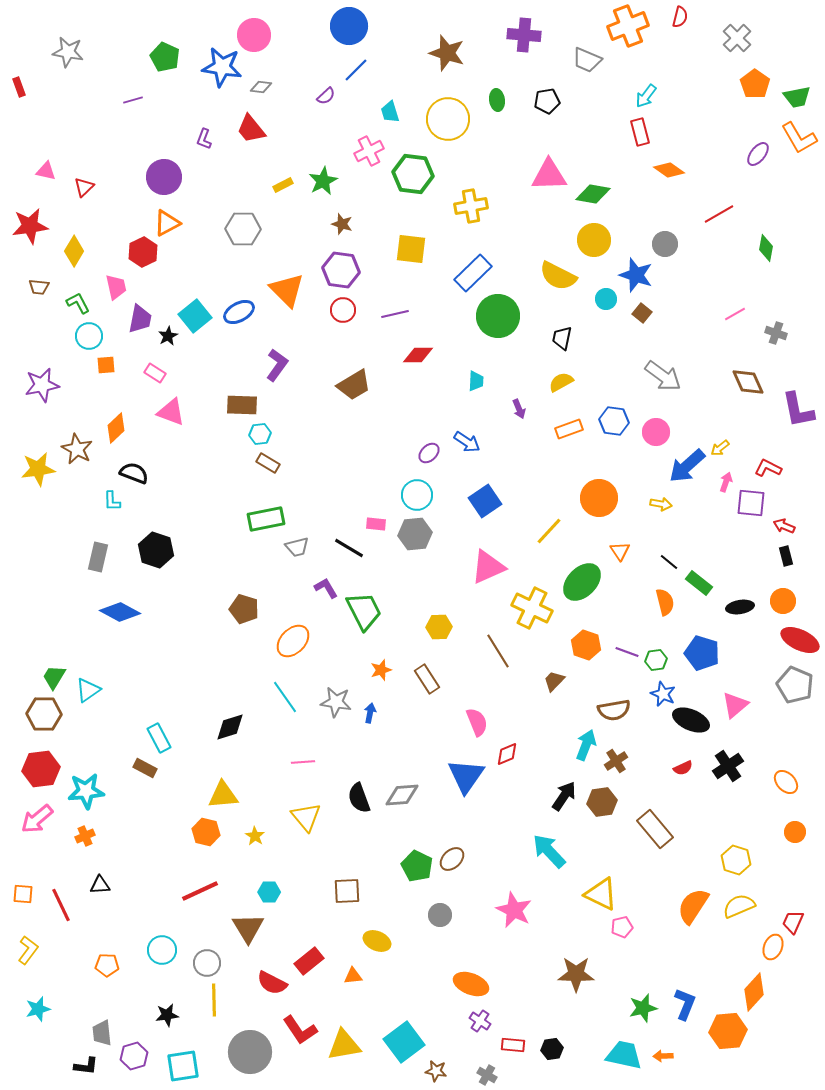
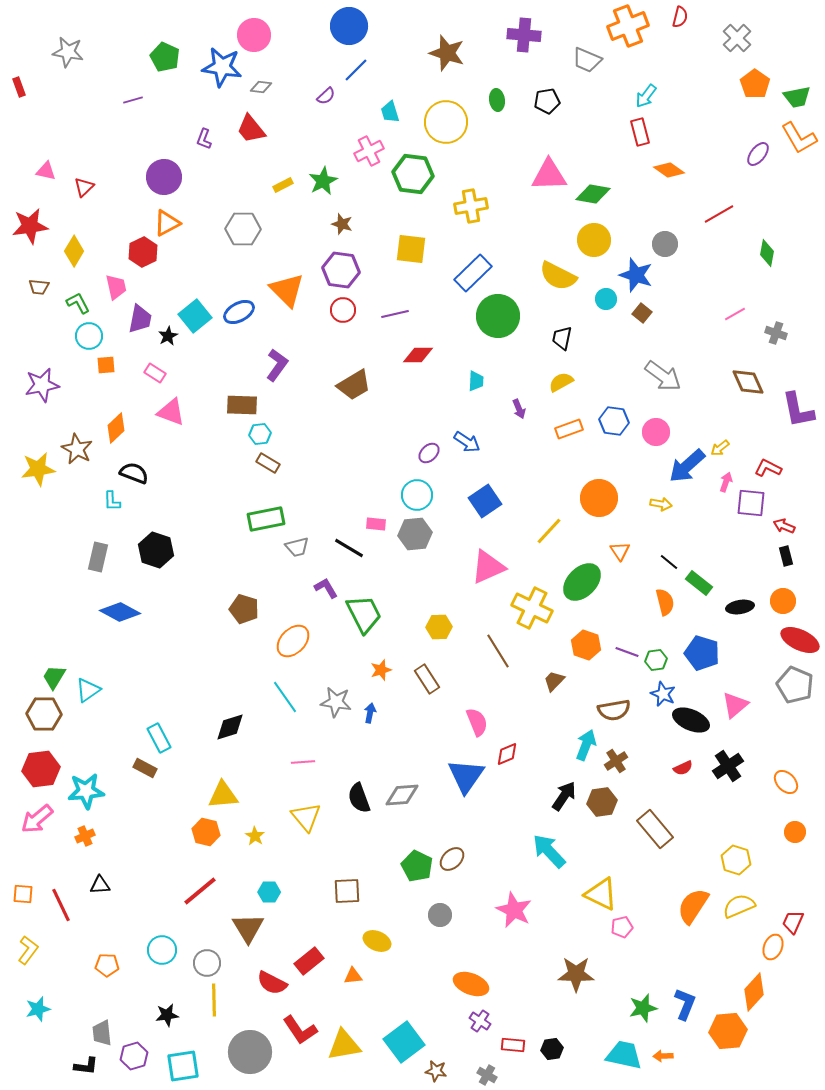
yellow circle at (448, 119): moved 2 px left, 3 px down
green diamond at (766, 248): moved 1 px right, 5 px down
green trapezoid at (364, 611): moved 3 px down
red line at (200, 891): rotated 15 degrees counterclockwise
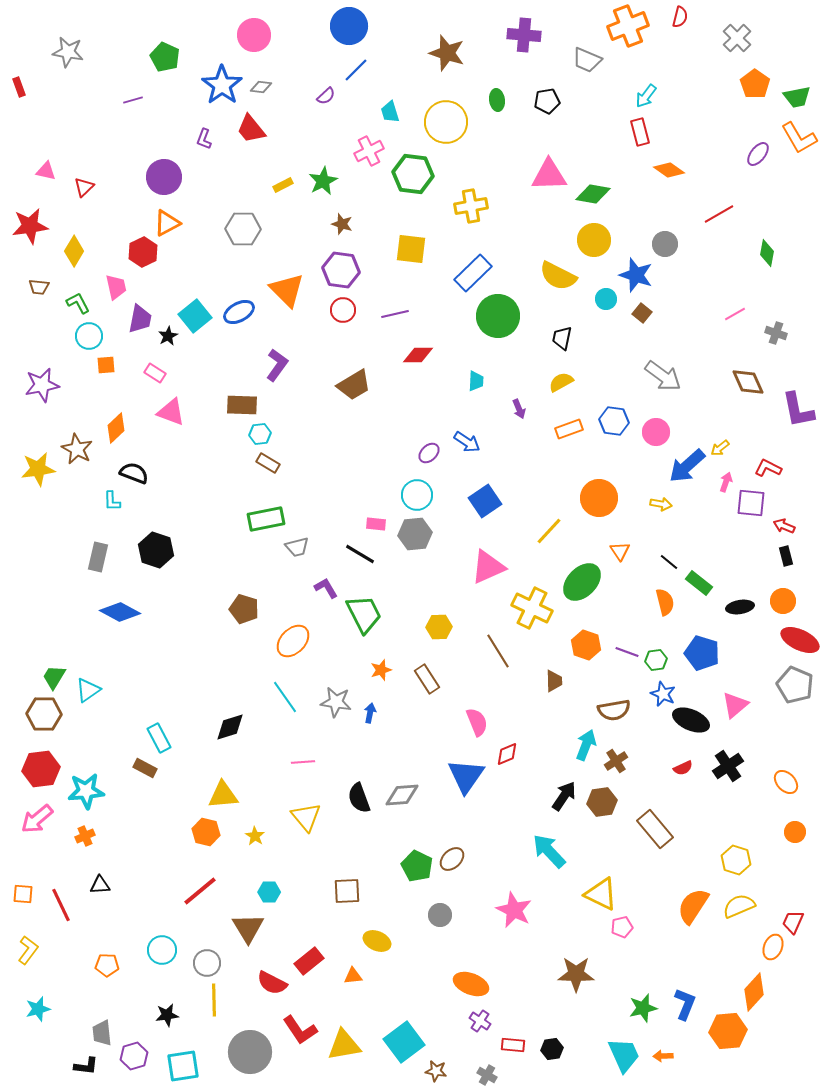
blue star at (222, 67): moved 18 px down; rotated 27 degrees clockwise
black line at (349, 548): moved 11 px right, 6 px down
brown trapezoid at (554, 681): rotated 135 degrees clockwise
cyan trapezoid at (624, 1055): rotated 54 degrees clockwise
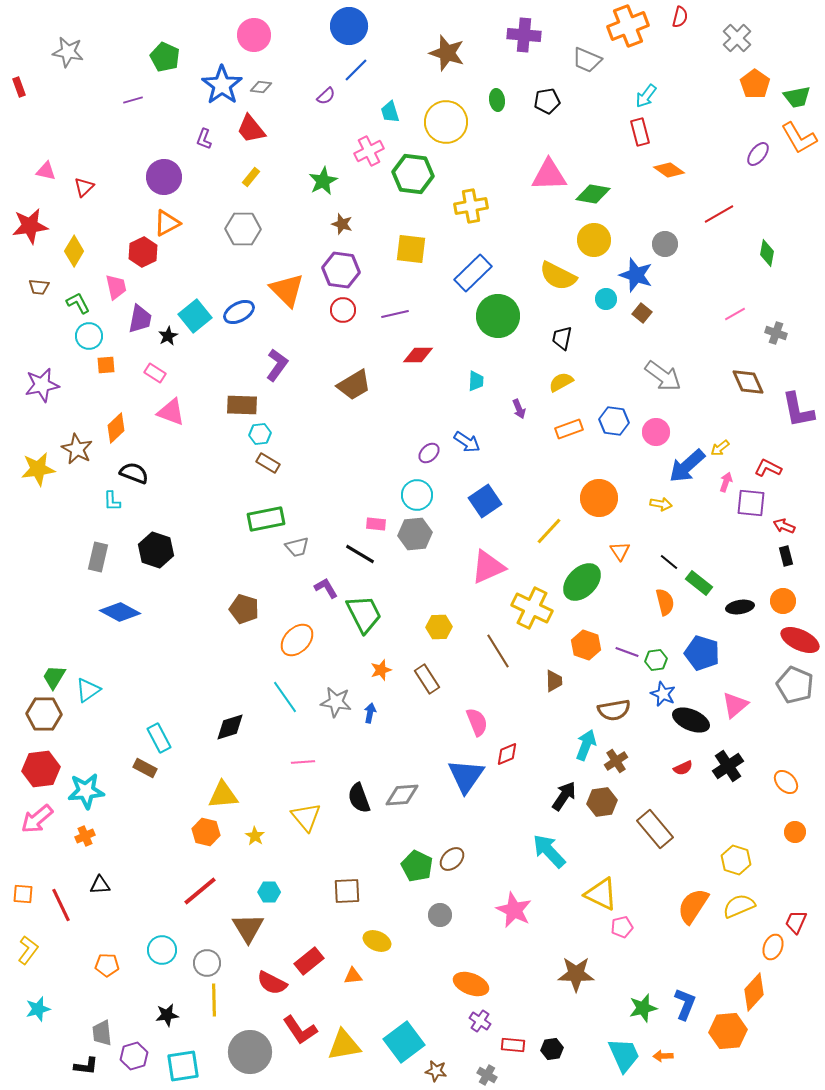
yellow rectangle at (283, 185): moved 32 px left, 8 px up; rotated 24 degrees counterclockwise
orange ellipse at (293, 641): moved 4 px right, 1 px up
red trapezoid at (793, 922): moved 3 px right
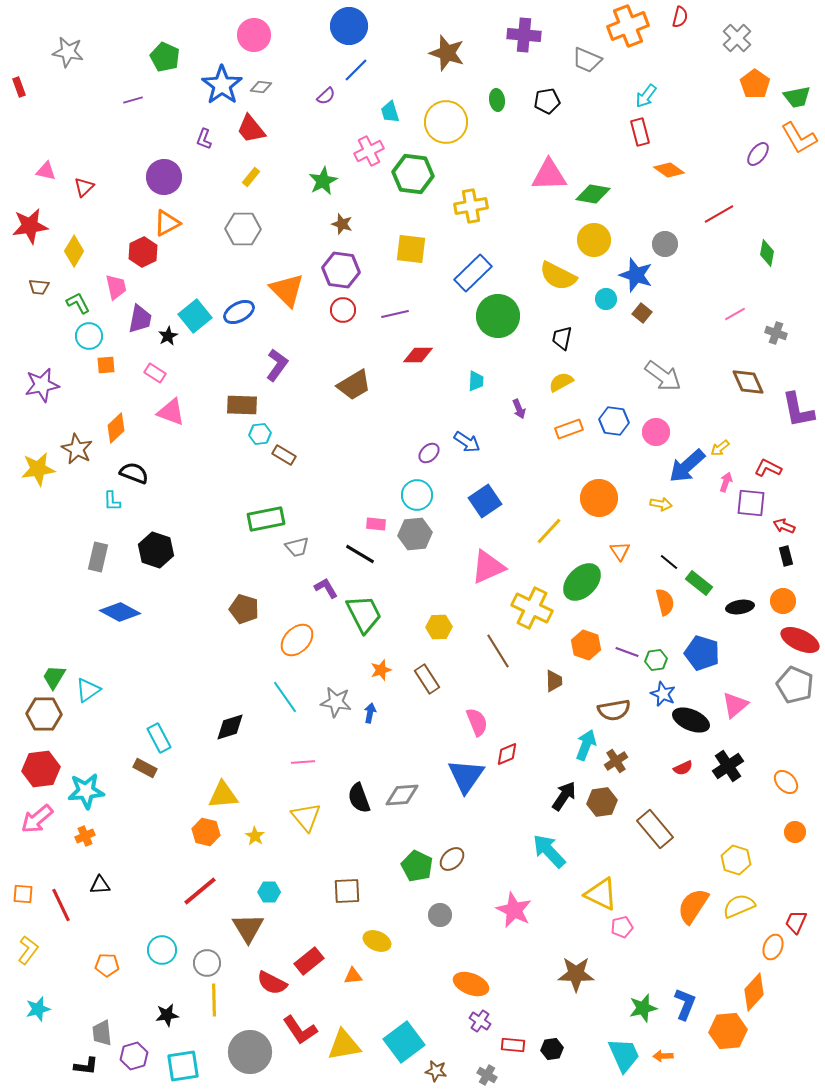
brown rectangle at (268, 463): moved 16 px right, 8 px up
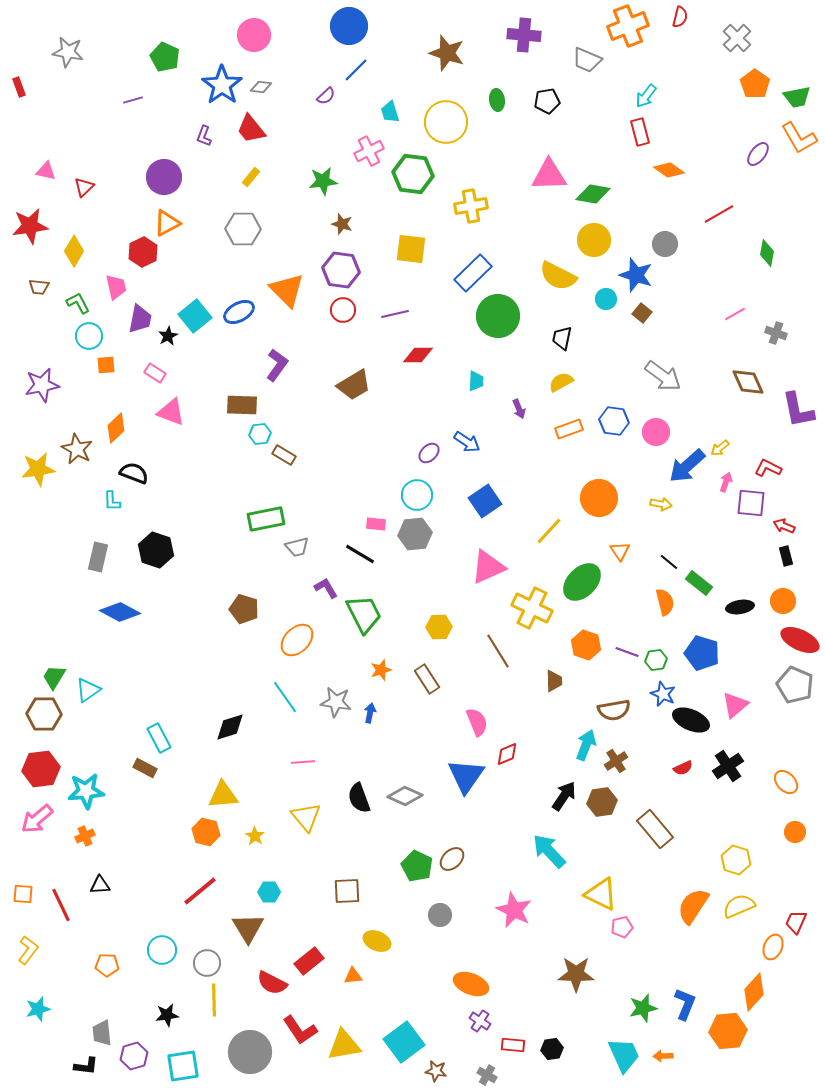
purple L-shape at (204, 139): moved 3 px up
green star at (323, 181): rotated 20 degrees clockwise
gray diamond at (402, 795): moved 3 px right, 1 px down; rotated 28 degrees clockwise
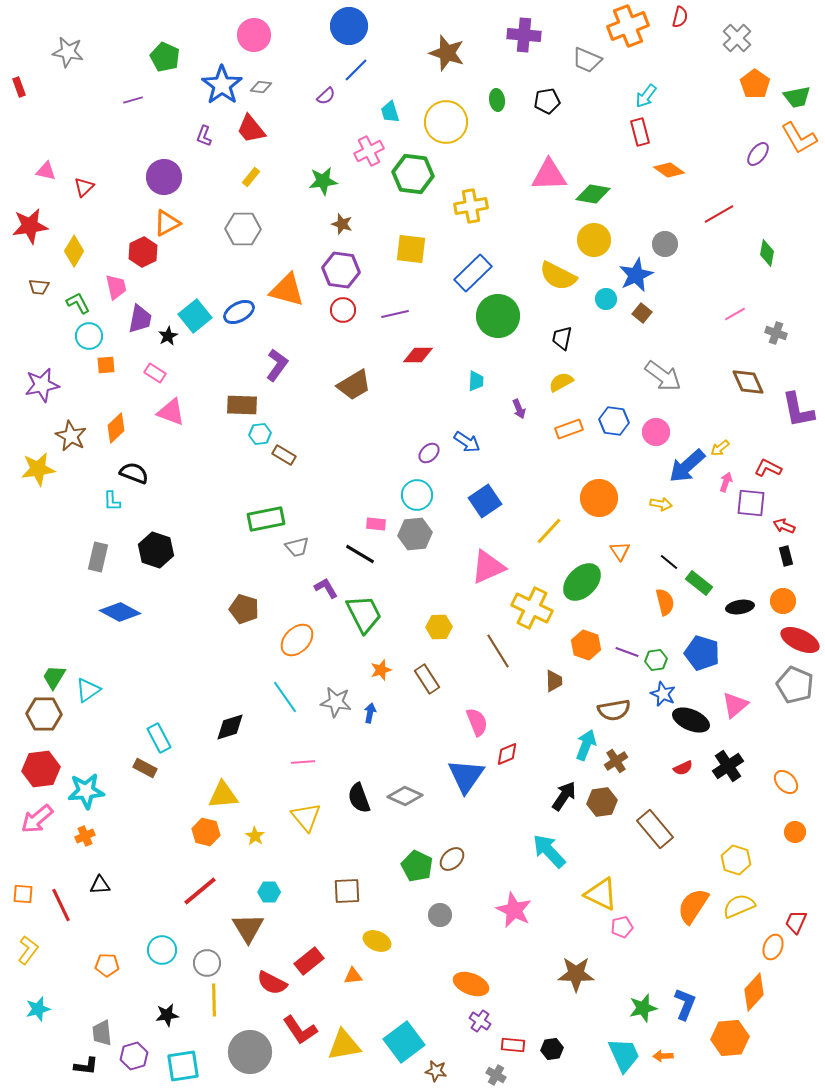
blue star at (636, 275): rotated 28 degrees clockwise
orange triangle at (287, 290): rotated 30 degrees counterclockwise
brown star at (77, 449): moved 6 px left, 13 px up
orange hexagon at (728, 1031): moved 2 px right, 7 px down
gray cross at (487, 1075): moved 9 px right
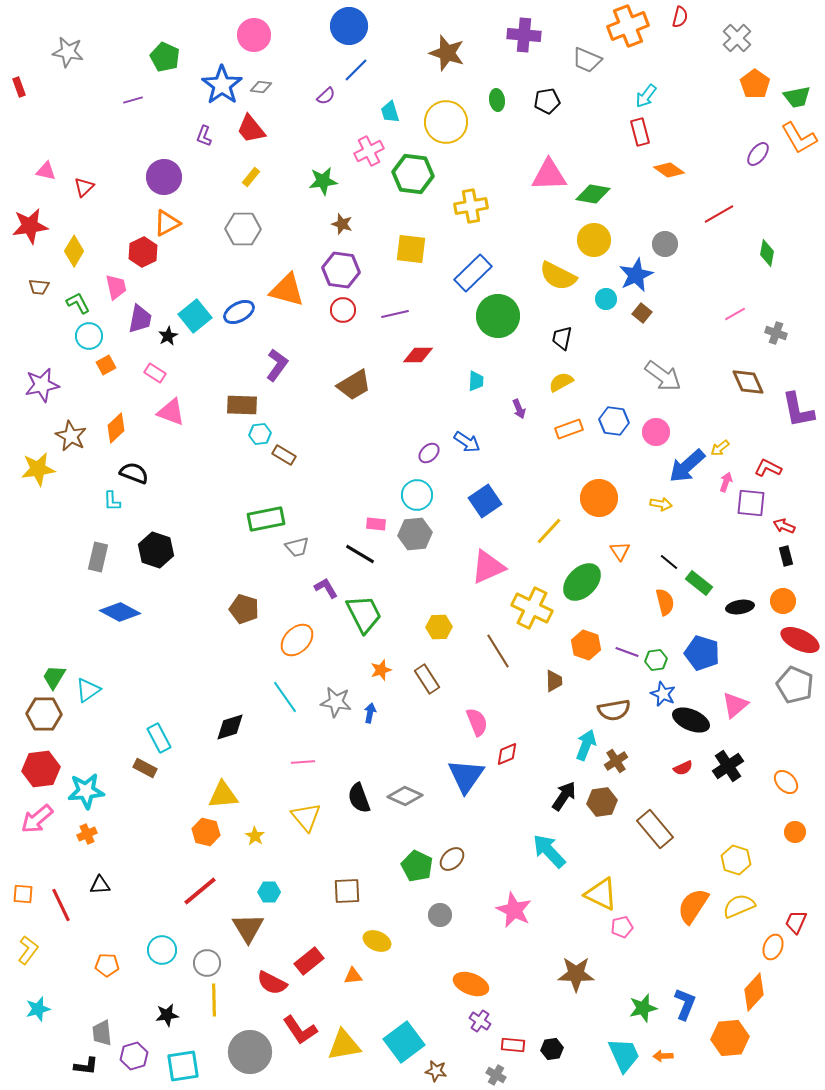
orange square at (106, 365): rotated 24 degrees counterclockwise
orange cross at (85, 836): moved 2 px right, 2 px up
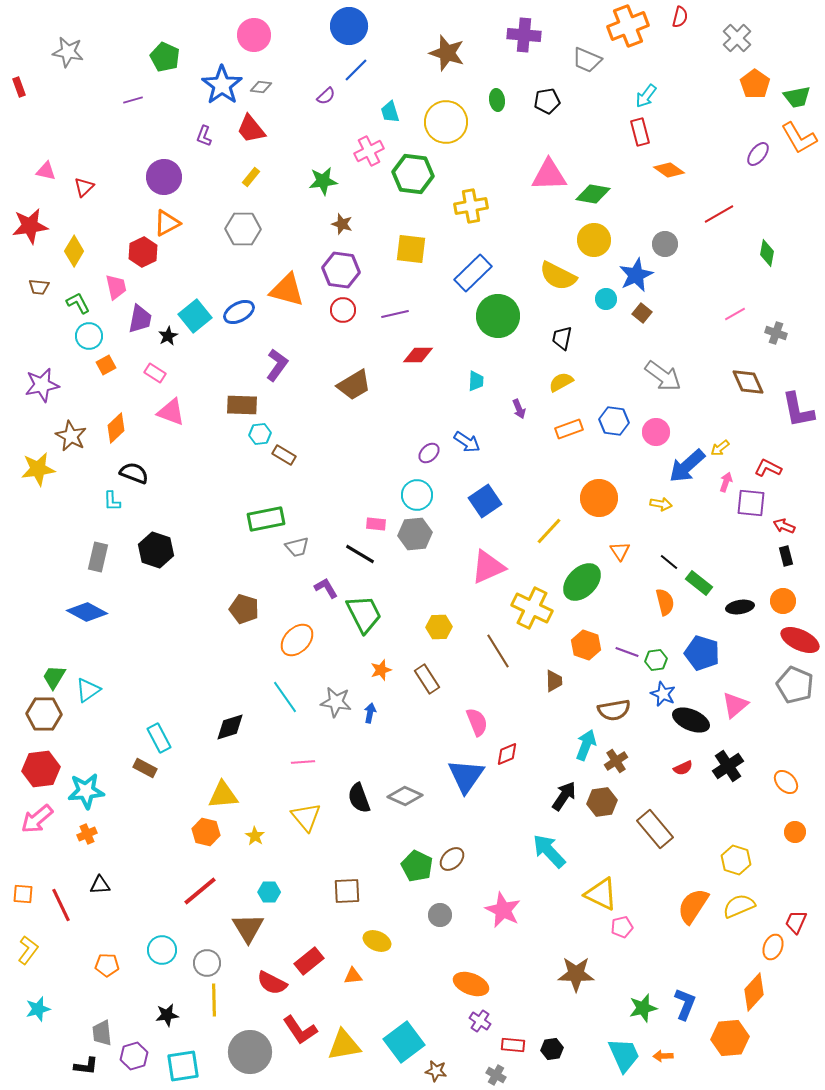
blue diamond at (120, 612): moved 33 px left
pink star at (514, 910): moved 11 px left
